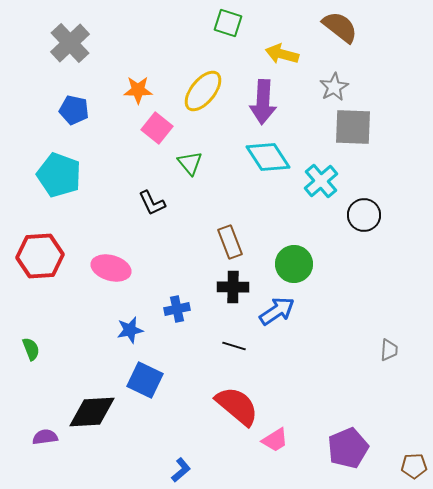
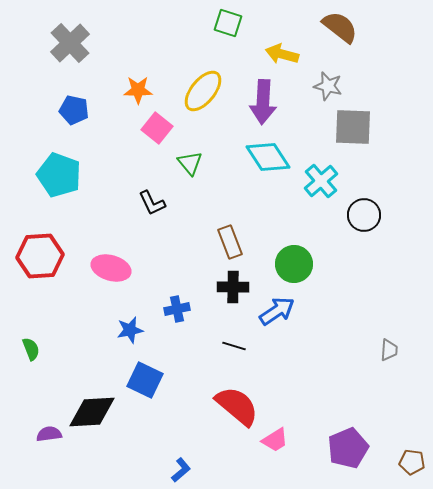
gray star: moved 6 px left, 1 px up; rotated 28 degrees counterclockwise
purple semicircle: moved 4 px right, 3 px up
brown pentagon: moved 2 px left, 4 px up; rotated 10 degrees clockwise
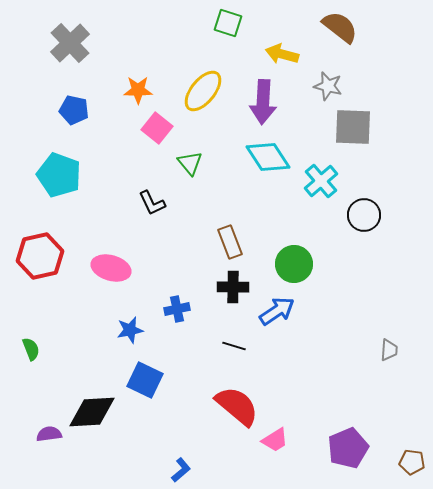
red hexagon: rotated 9 degrees counterclockwise
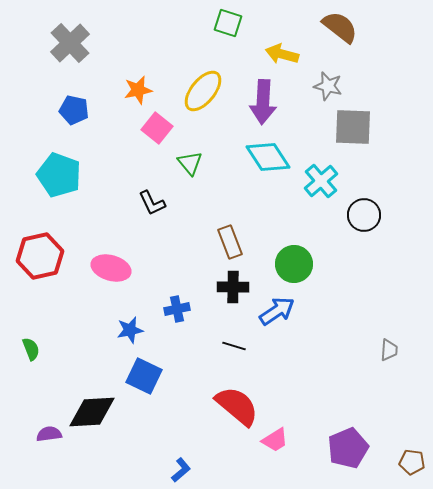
orange star: rotated 12 degrees counterclockwise
blue square: moved 1 px left, 4 px up
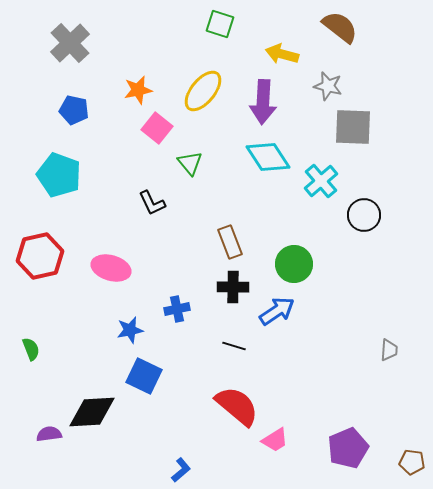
green square: moved 8 px left, 1 px down
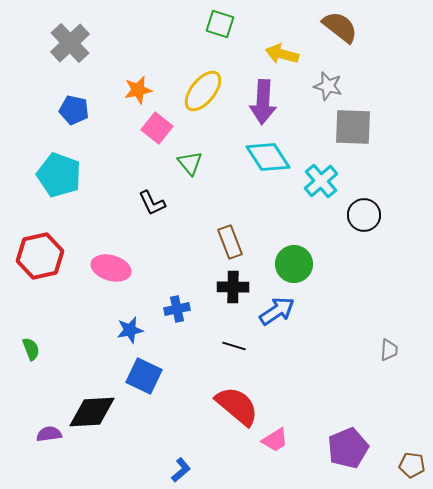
brown pentagon: moved 3 px down
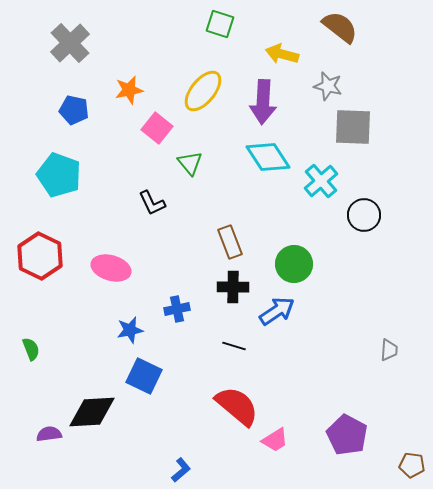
orange star: moved 9 px left
red hexagon: rotated 21 degrees counterclockwise
purple pentagon: moved 1 px left, 13 px up; rotated 21 degrees counterclockwise
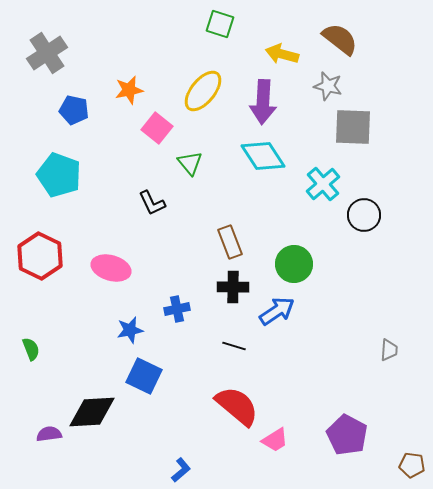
brown semicircle: moved 12 px down
gray cross: moved 23 px left, 10 px down; rotated 9 degrees clockwise
cyan diamond: moved 5 px left, 1 px up
cyan cross: moved 2 px right, 3 px down
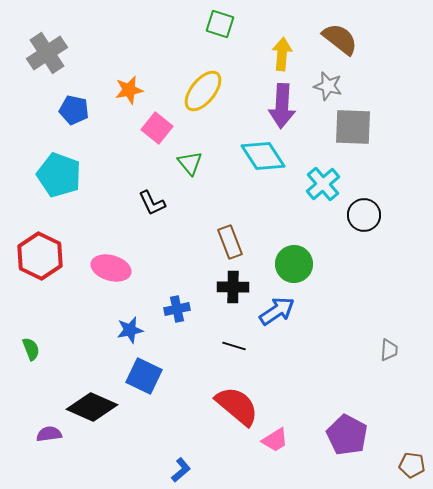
yellow arrow: rotated 80 degrees clockwise
purple arrow: moved 19 px right, 4 px down
black diamond: moved 5 px up; rotated 27 degrees clockwise
